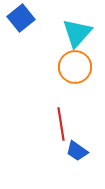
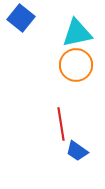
blue square: rotated 12 degrees counterclockwise
cyan triangle: rotated 36 degrees clockwise
orange circle: moved 1 px right, 2 px up
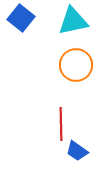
cyan triangle: moved 4 px left, 12 px up
red line: rotated 8 degrees clockwise
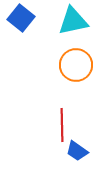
red line: moved 1 px right, 1 px down
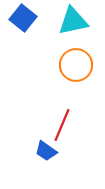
blue square: moved 2 px right
red line: rotated 24 degrees clockwise
blue trapezoid: moved 31 px left
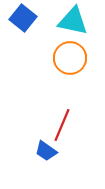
cyan triangle: rotated 24 degrees clockwise
orange circle: moved 6 px left, 7 px up
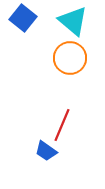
cyan triangle: rotated 28 degrees clockwise
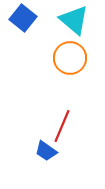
cyan triangle: moved 1 px right, 1 px up
red line: moved 1 px down
